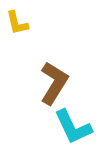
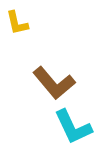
brown L-shape: rotated 108 degrees clockwise
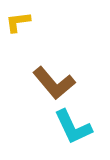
yellow L-shape: moved 1 px right, 1 px up; rotated 96 degrees clockwise
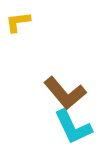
brown L-shape: moved 11 px right, 10 px down
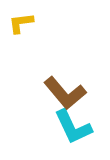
yellow L-shape: moved 3 px right, 1 px down
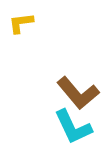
brown L-shape: moved 13 px right
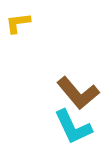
yellow L-shape: moved 3 px left
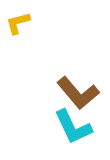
yellow L-shape: rotated 8 degrees counterclockwise
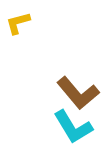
cyan L-shape: rotated 6 degrees counterclockwise
